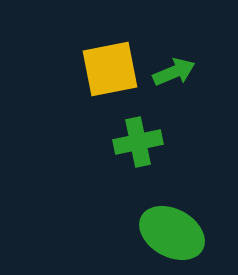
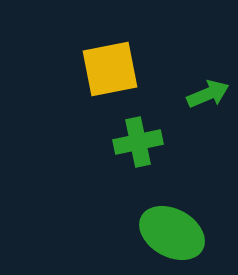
green arrow: moved 34 px right, 22 px down
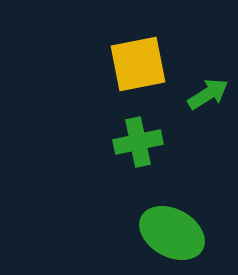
yellow square: moved 28 px right, 5 px up
green arrow: rotated 9 degrees counterclockwise
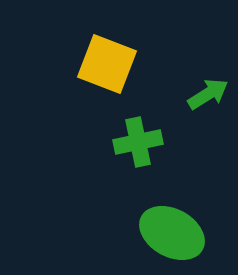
yellow square: moved 31 px left; rotated 32 degrees clockwise
